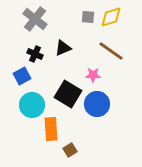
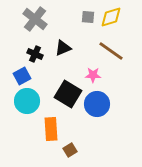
cyan circle: moved 5 px left, 4 px up
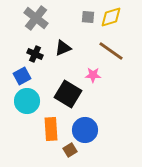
gray cross: moved 1 px right, 1 px up
blue circle: moved 12 px left, 26 px down
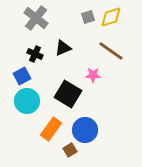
gray square: rotated 24 degrees counterclockwise
orange rectangle: rotated 40 degrees clockwise
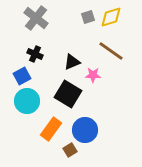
black triangle: moved 9 px right, 14 px down
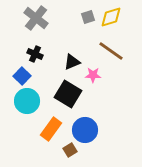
blue square: rotated 18 degrees counterclockwise
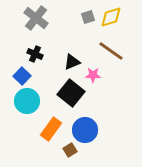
black square: moved 3 px right, 1 px up; rotated 8 degrees clockwise
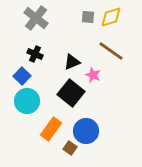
gray square: rotated 24 degrees clockwise
pink star: rotated 21 degrees clockwise
blue circle: moved 1 px right, 1 px down
brown square: moved 2 px up; rotated 24 degrees counterclockwise
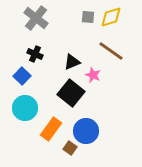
cyan circle: moved 2 px left, 7 px down
